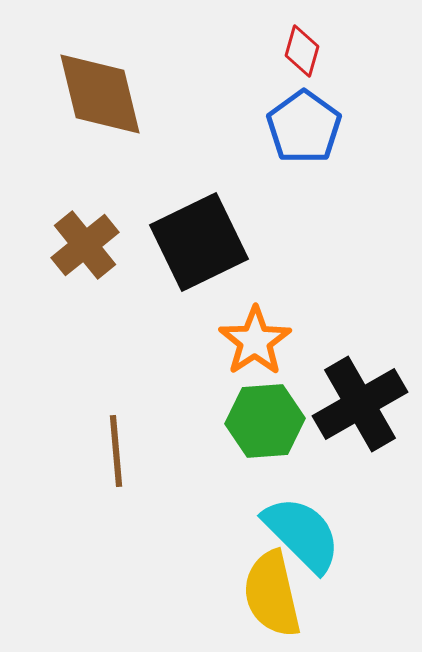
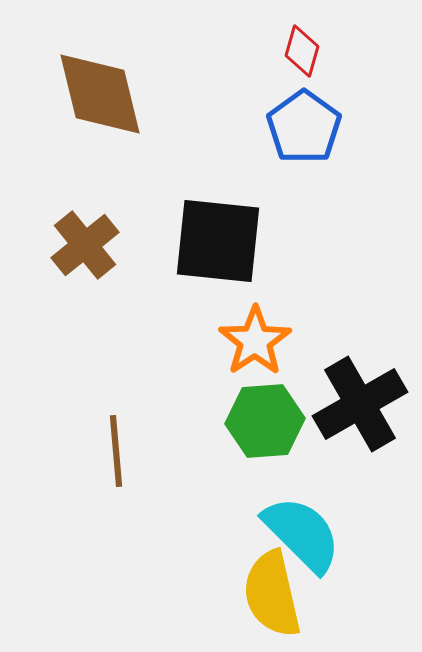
black square: moved 19 px right, 1 px up; rotated 32 degrees clockwise
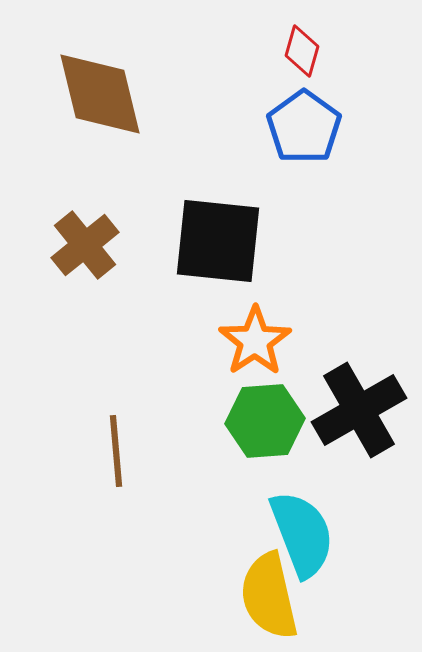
black cross: moved 1 px left, 6 px down
cyan semicircle: rotated 24 degrees clockwise
yellow semicircle: moved 3 px left, 2 px down
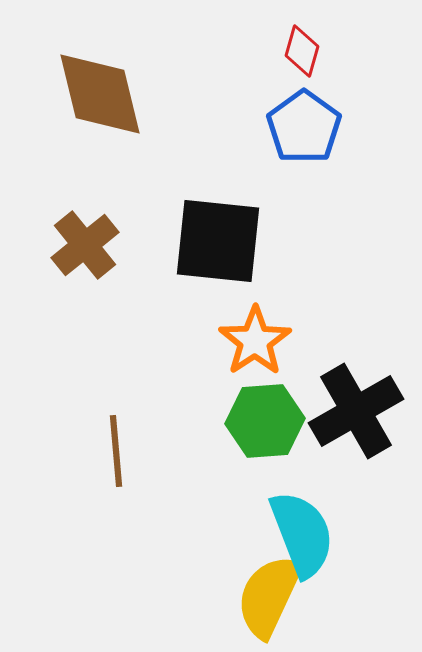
black cross: moved 3 px left, 1 px down
yellow semicircle: rotated 38 degrees clockwise
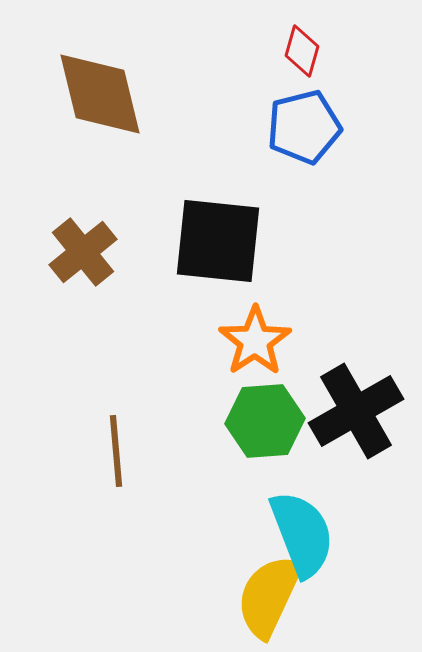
blue pentagon: rotated 22 degrees clockwise
brown cross: moved 2 px left, 7 px down
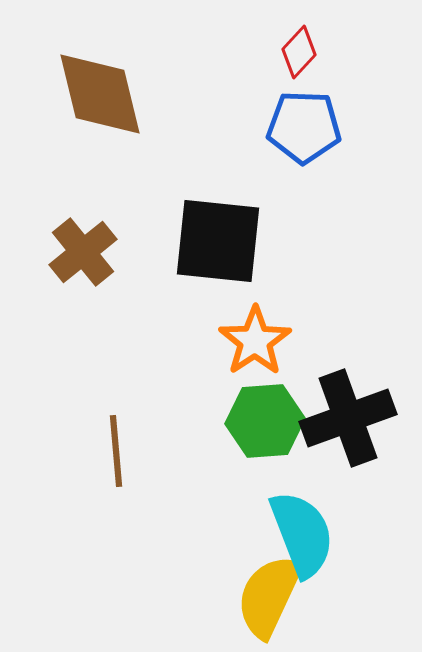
red diamond: moved 3 px left, 1 px down; rotated 27 degrees clockwise
blue pentagon: rotated 16 degrees clockwise
black cross: moved 8 px left, 7 px down; rotated 10 degrees clockwise
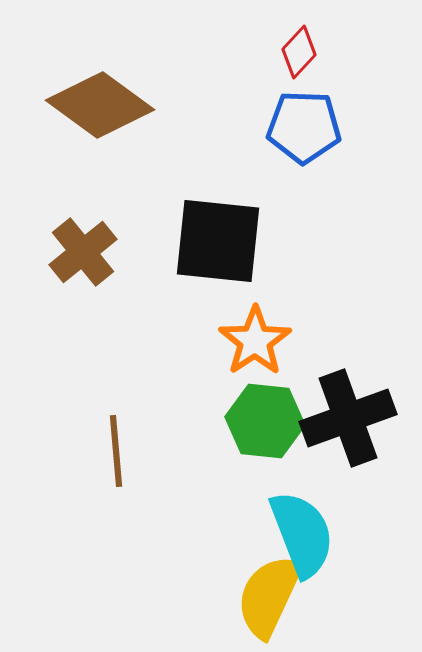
brown diamond: moved 11 px down; rotated 40 degrees counterclockwise
green hexagon: rotated 10 degrees clockwise
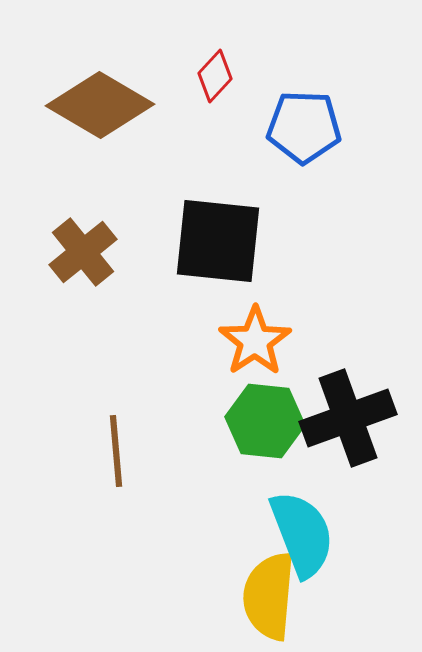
red diamond: moved 84 px left, 24 px down
brown diamond: rotated 6 degrees counterclockwise
yellow semicircle: rotated 20 degrees counterclockwise
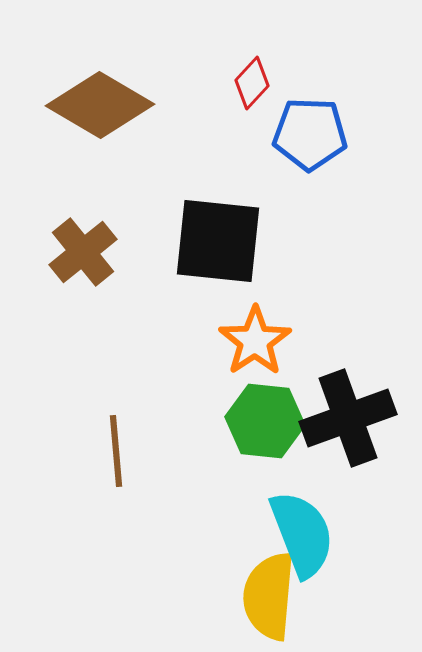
red diamond: moved 37 px right, 7 px down
blue pentagon: moved 6 px right, 7 px down
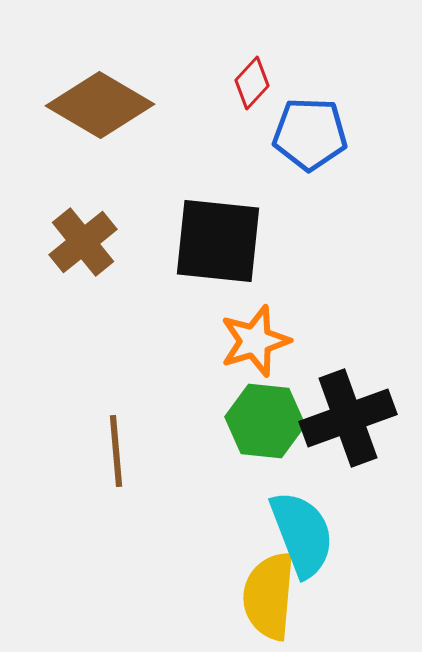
brown cross: moved 10 px up
orange star: rotated 16 degrees clockwise
